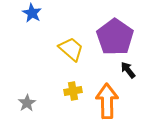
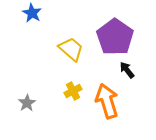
black arrow: moved 1 px left
yellow cross: rotated 18 degrees counterclockwise
orange arrow: rotated 16 degrees counterclockwise
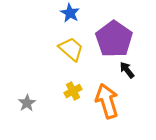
blue star: moved 38 px right
purple pentagon: moved 1 px left, 2 px down
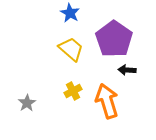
black arrow: rotated 48 degrees counterclockwise
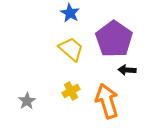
yellow cross: moved 2 px left
gray star: moved 2 px up
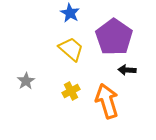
purple pentagon: moved 2 px up
gray star: moved 1 px left, 20 px up
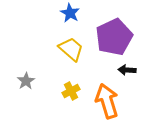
purple pentagon: rotated 12 degrees clockwise
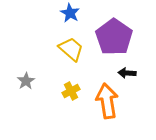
purple pentagon: rotated 12 degrees counterclockwise
black arrow: moved 3 px down
orange arrow: rotated 8 degrees clockwise
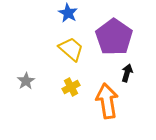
blue star: moved 2 px left
black arrow: rotated 102 degrees clockwise
yellow cross: moved 4 px up
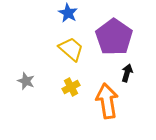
gray star: rotated 18 degrees counterclockwise
